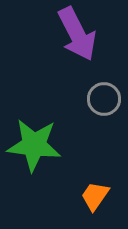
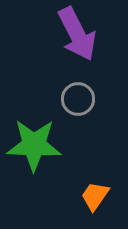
gray circle: moved 26 px left
green star: rotated 4 degrees counterclockwise
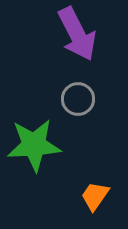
green star: rotated 6 degrees counterclockwise
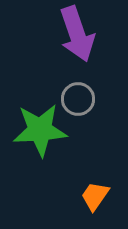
purple arrow: rotated 8 degrees clockwise
green star: moved 6 px right, 15 px up
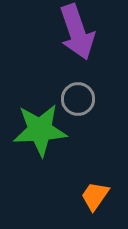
purple arrow: moved 2 px up
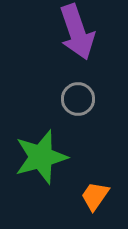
green star: moved 1 px right, 27 px down; rotated 12 degrees counterclockwise
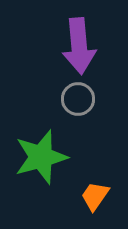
purple arrow: moved 2 px right, 14 px down; rotated 14 degrees clockwise
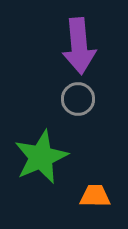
green star: rotated 8 degrees counterclockwise
orange trapezoid: rotated 56 degrees clockwise
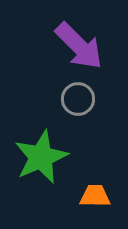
purple arrow: rotated 40 degrees counterclockwise
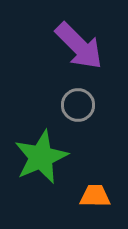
gray circle: moved 6 px down
